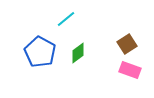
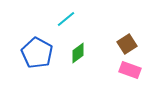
blue pentagon: moved 3 px left, 1 px down
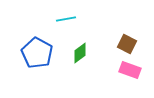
cyan line: rotated 30 degrees clockwise
brown square: rotated 30 degrees counterclockwise
green diamond: moved 2 px right
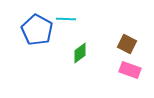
cyan line: rotated 12 degrees clockwise
blue pentagon: moved 23 px up
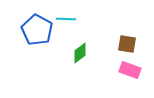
brown square: rotated 18 degrees counterclockwise
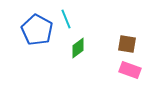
cyan line: rotated 66 degrees clockwise
green diamond: moved 2 px left, 5 px up
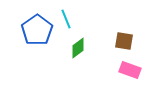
blue pentagon: rotated 8 degrees clockwise
brown square: moved 3 px left, 3 px up
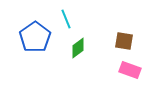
blue pentagon: moved 2 px left, 7 px down
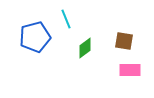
blue pentagon: rotated 20 degrees clockwise
green diamond: moved 7 px right
pink rectangle: rotated 20 degrees counterclockwise
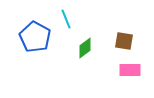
blue pentagon: rotated 28 degrees counterclockwise
